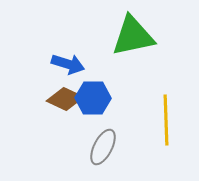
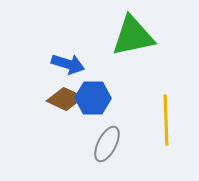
gray ellipse: moved 4 px right, 3 px up
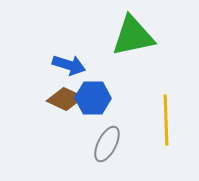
blue arrow: moved 1 px right, 1 px down
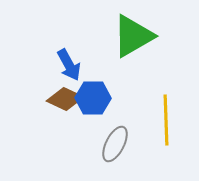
green triangle: rotated 18 degrees counterclockwise
blue arrow: rotated 44 degrees clockwise
gray ellipse: moved 8 px right
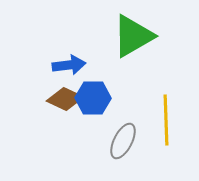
blue arrow: rotated 68 degrees counterclockwise
gray ellipse: moved 8 px right, 3 px up
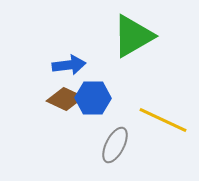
yellow line: moved 3 px left; rotated 63 degrees counterclockwise
gray ellipse: moved 8 px left, 4 px down
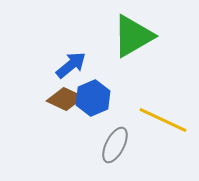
blue arrow: moved 2 px right; rotated 32 degrees counterclockwise
blue hexagon: rotated 24 degrees counterclockwise
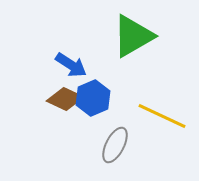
blue arrow: rotated 72 degrees clockwise
yellow line: moved 1 px left, 4 px up
